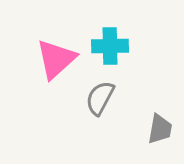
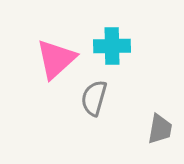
cyan cross: moved 2 px right
gray semicircle: moved 6 px left; rotated 12 degrees counterclockwise
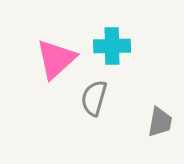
gray trapezoid: moved 7 px up
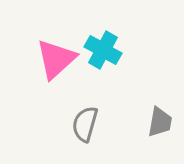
cyan cross: moved 9 px left, 4 px down; rotated 30 degrees clockwise
gray semicircle: moved 9 px left, 26 px down
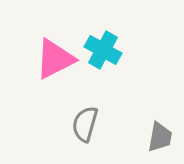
pink triangle: moved 1 px left; rotated 15 degrees clockwise
gray trapezoid: moved 15 px down
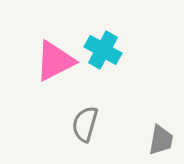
pink triangle: moved 2 px down
gray trapezoid: moved 1 px right, 3 px down
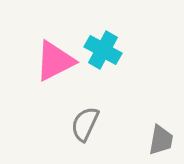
gray semicircle: rotated 9 degrees clockwise
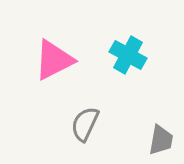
cyan cross: moved 25 px right, 5 px down
pink triangle: moved 1 px left, 1 px up
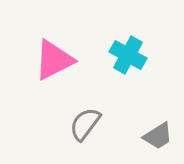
gray semicircle: rotated 12 degrees clockwise
gray trapezoid: moved 3 px left, 4 px up; rotated 48 degrees clockwise
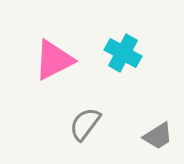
cyan cross: moved 5 px left, 2 px up
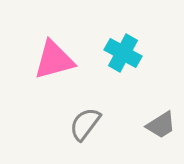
pink triangle: rotated 12 degrees clockwise
gray trapezoid: moved 3 px right, 11 px up
